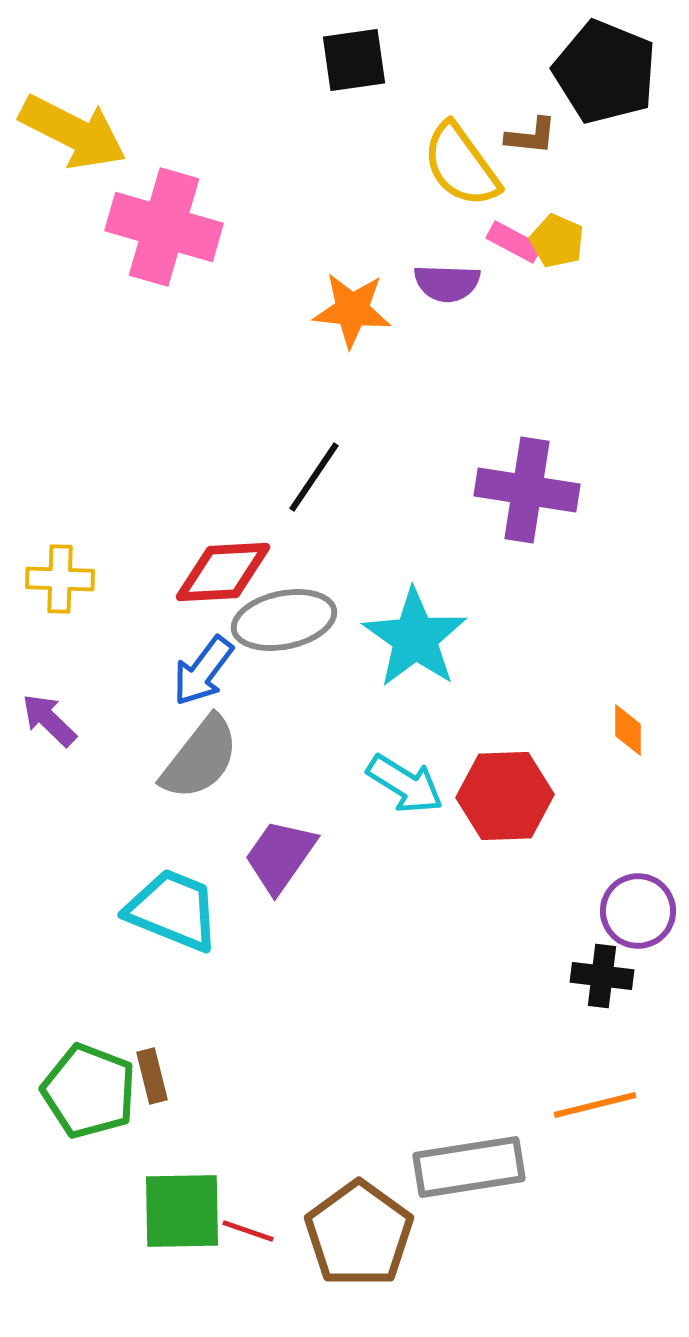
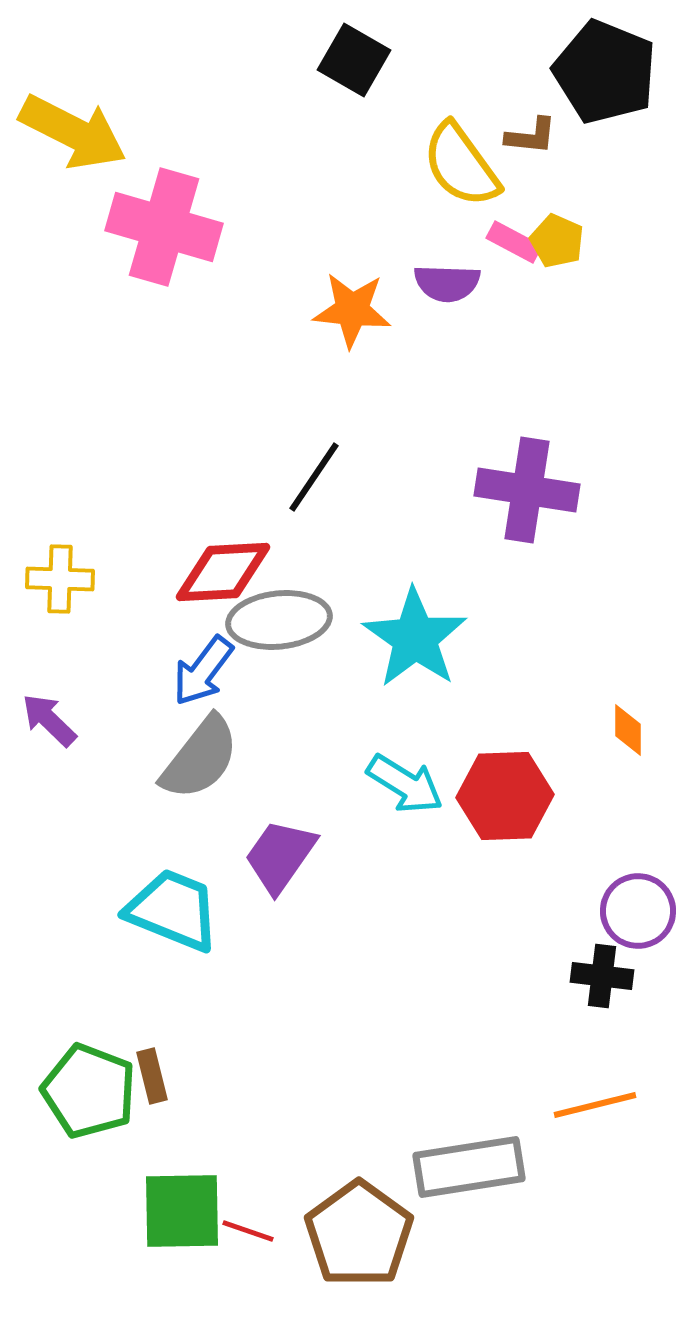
black square: rotated 38 degrees clockwise
gray ellipse: moved 5 px left; rotated 6 degrees clockwise
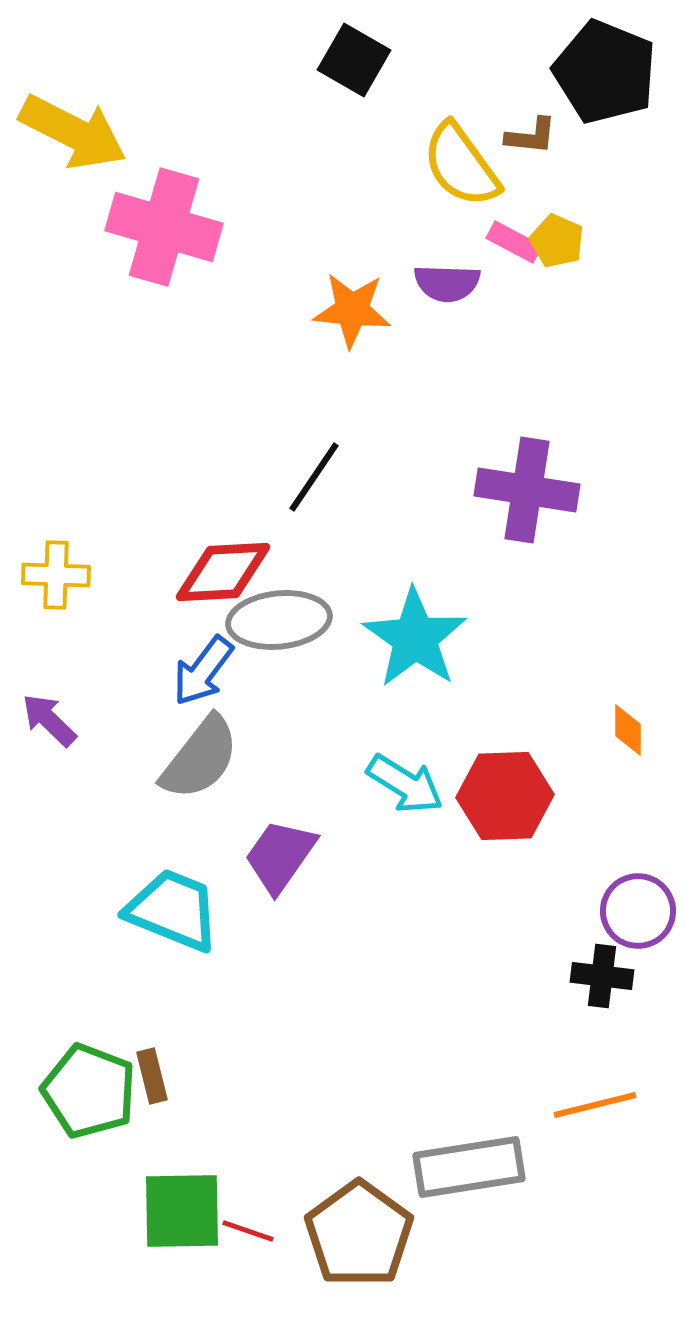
yellow cross: moved 4 px left, 4 px up
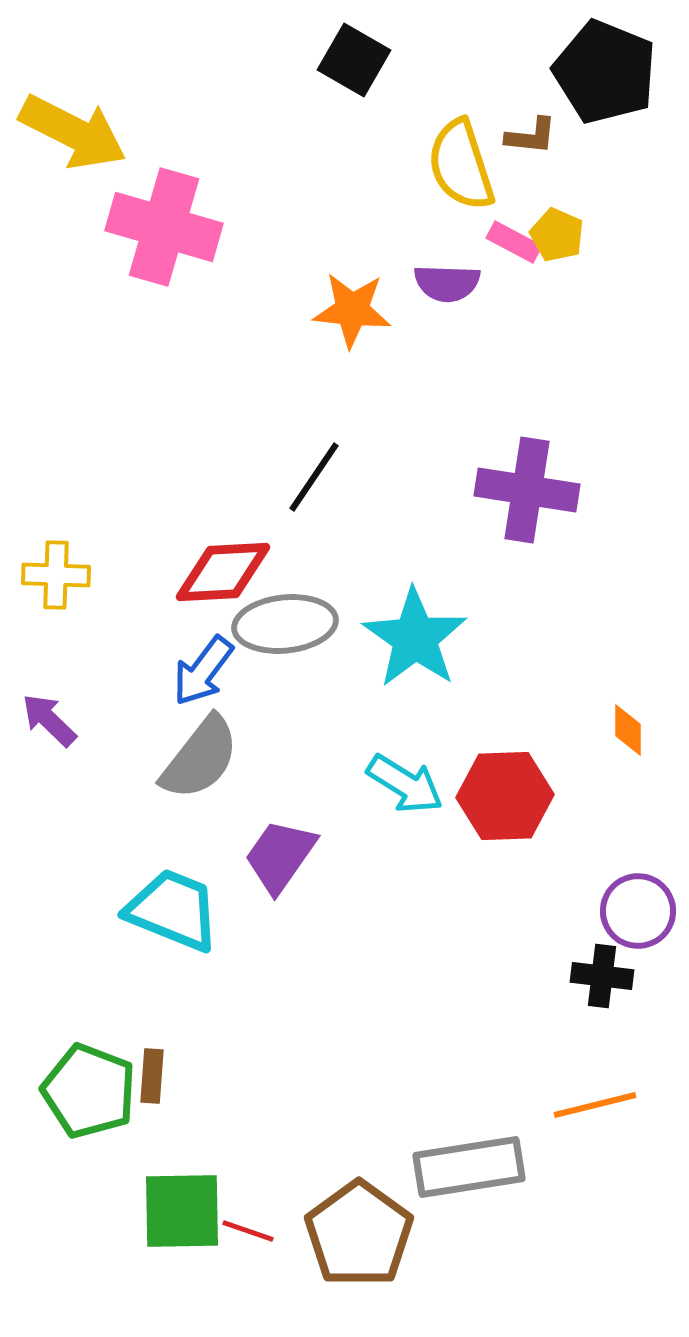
yellow semicircle: rotated 18 degrees clockwise
yellow pentagon: moved 6 px up
gray ellipse: moved 6 px right, 4 px down
brown rectangle: rotated 18 degrees clockwise
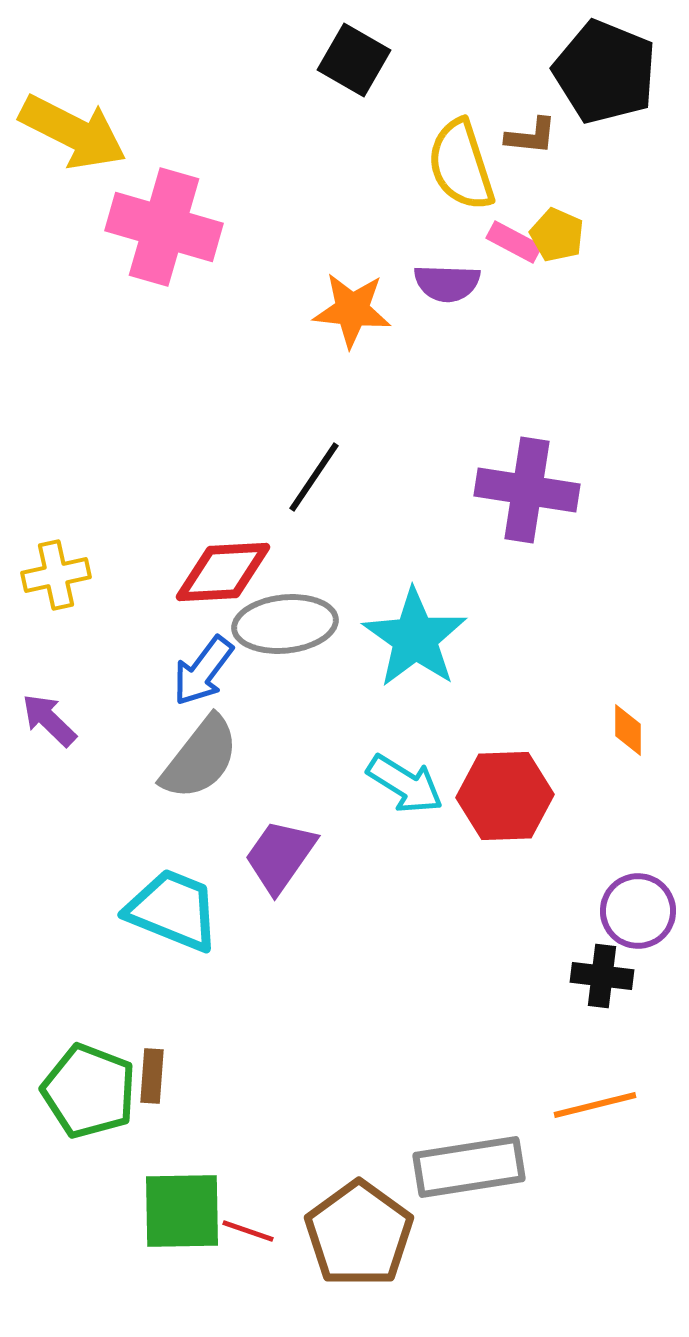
yellow cross: rotated 14 degrees counterclockwise
